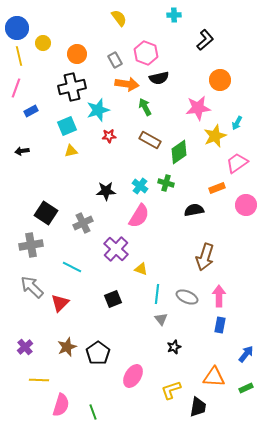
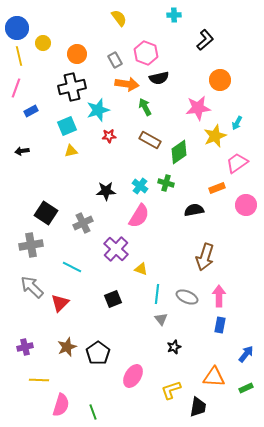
purple cross at (25, 347): rotated 28 degrees clockwise
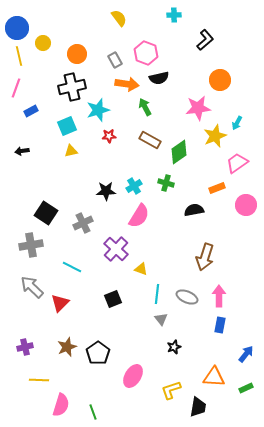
cyan cross at (140, 186): moved 6 px left; rotated 21 degrees clockwise
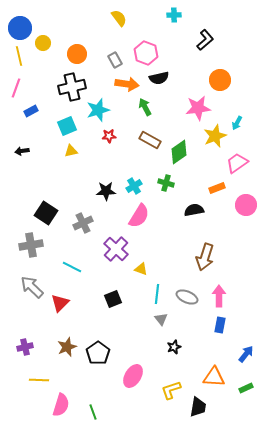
blue circle at (17, 28): moved 3 px right
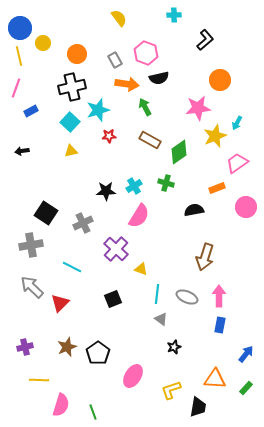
cyan square at (67, 126): moved 3 px right, 4 px up; rotated 24 degrees counterclockwise
pink circle at (246, 205): moved 2 px down
gray triangle at (161, 319): rotated 16 degrees counterclockwise
orange triangle at (214, 377): moved 1 px right, 2 px down
green rectangle at (246, 388): rotated 24 degrees counterclockwise
